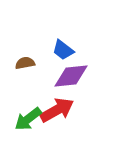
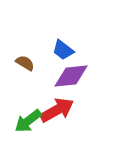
brown semicircle: rotated 42 degrees clockwise
green arrow: moved 2 px down
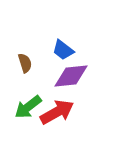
brown semicircle: rotated 42 degrees clockwise
red arrow: moved 2 px down
green arrow: moved 14 px up
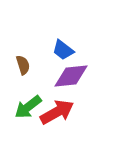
brown semicircle: moved 2 px left, 2 px down
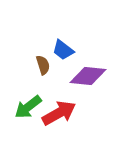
brown semicircle: moved 20 px right
purple diamond: moved 17 px right; rotated 12 degrees clockwise
red arrow: moved 2 px right, 1 px down
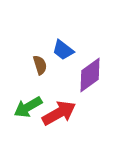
brown semicircle: moved 3 px left
purple diamond: moved 2 px right, 1 px up; rotated 42 degrees counterclockwise
green arrow: rotated 8 degrees clockwise
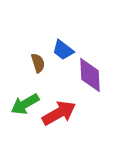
brown semicircle: moved 2 px left, 2 px up
purple diamond: rotated 57 degrees counterclockwise
green arrow: moved 3 px left, 3 px up
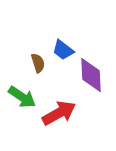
purple diamond: moved 1 px right
green arrow: moved 3 px left, 7 px up; rotated 116 degrees counterclockwise
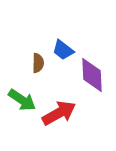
brown semicircle: rotated 18 degrees clockwise
purple diamond: moved 1 px right
green arrow: moved 3 px down
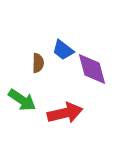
purple diamond: moved 6 px up; rotated 12 degrees counterclockwise
red arrow: moved 6 px right; rotated 16 degrees clockwise
